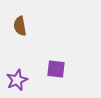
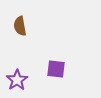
purple star: rotated 10 degrees counterclockwise
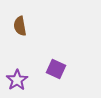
purple square: rotated 18 degrees clockwise
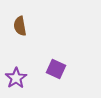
purple star: moved 1 px left, 2 px up
